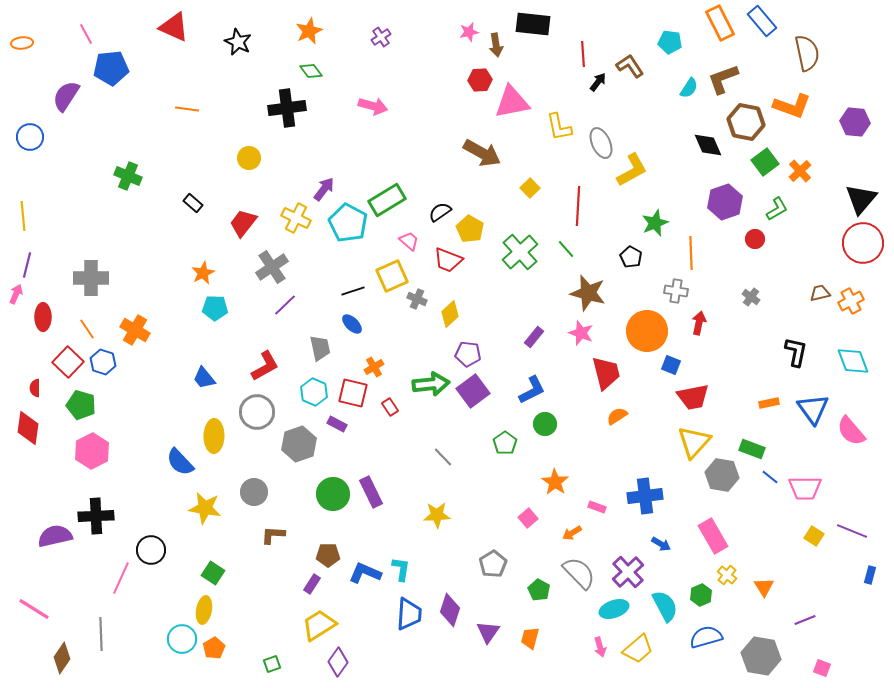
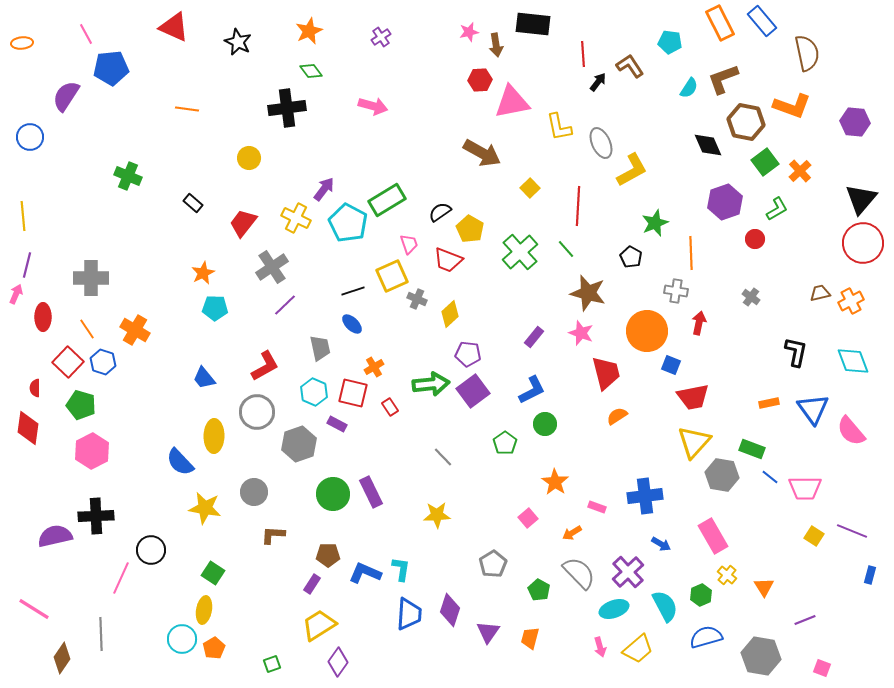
pink trapezoid at (409, 241): moved 3 px down; rotated 30 degrees clockwise
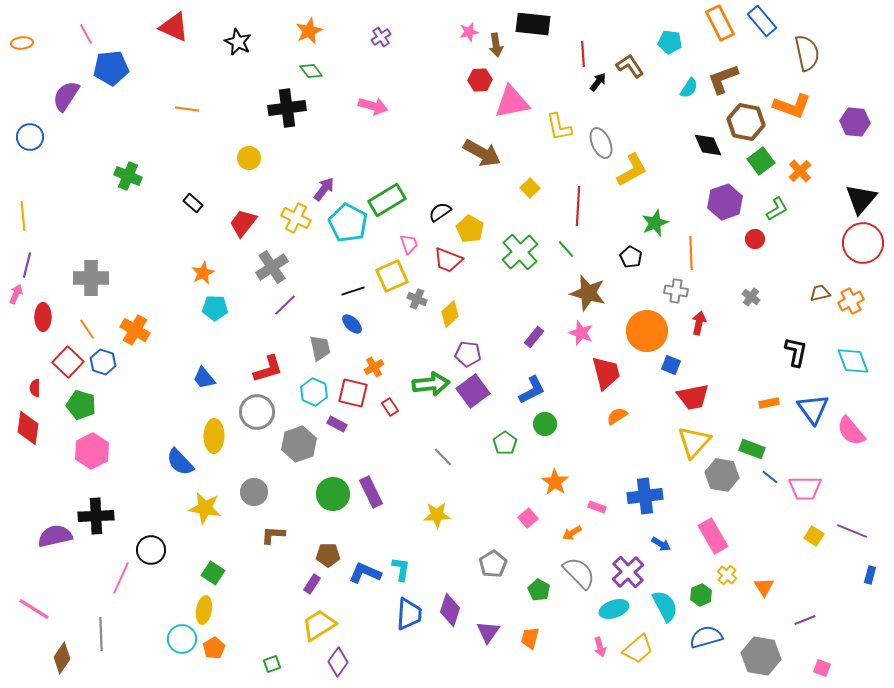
green square at (765, 162): moved 4 px left, 1 px up
red L-shape at (265, 366): moved 3 px right, 3 px down; rotated 12 degrees clockwise
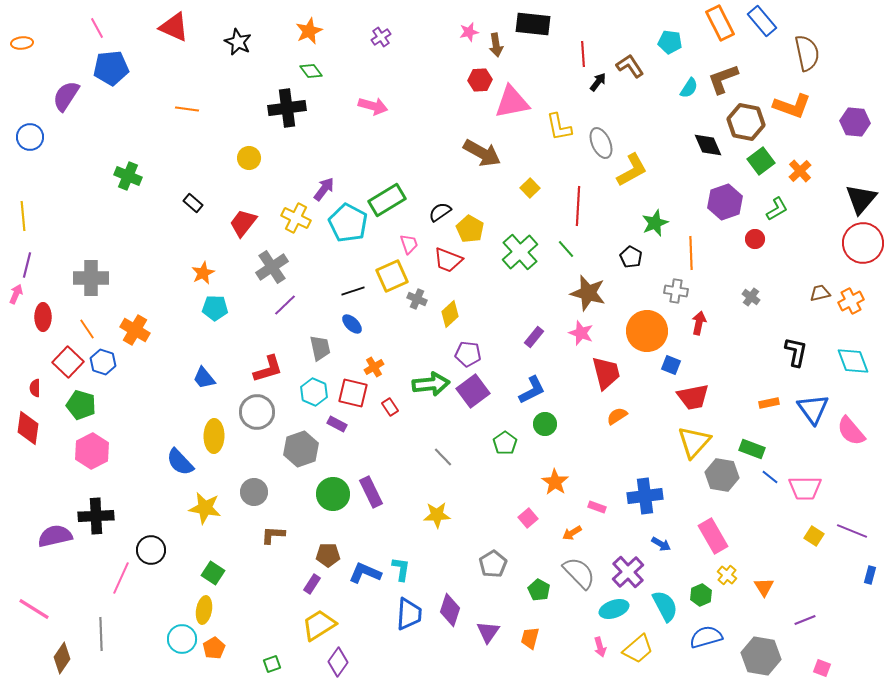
pink line at (86, 34): moved 11 px right, 6 px up
gray hexagon at (299, 444): moved 2 px right, 5 px down
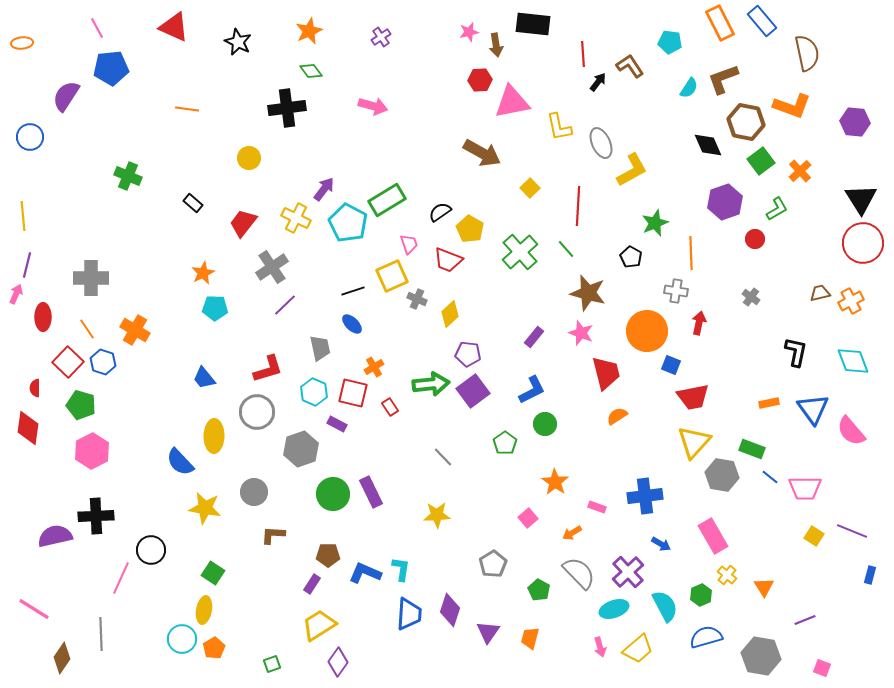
black triangle at (861, 199): rotated 12 degrees counterclockwise
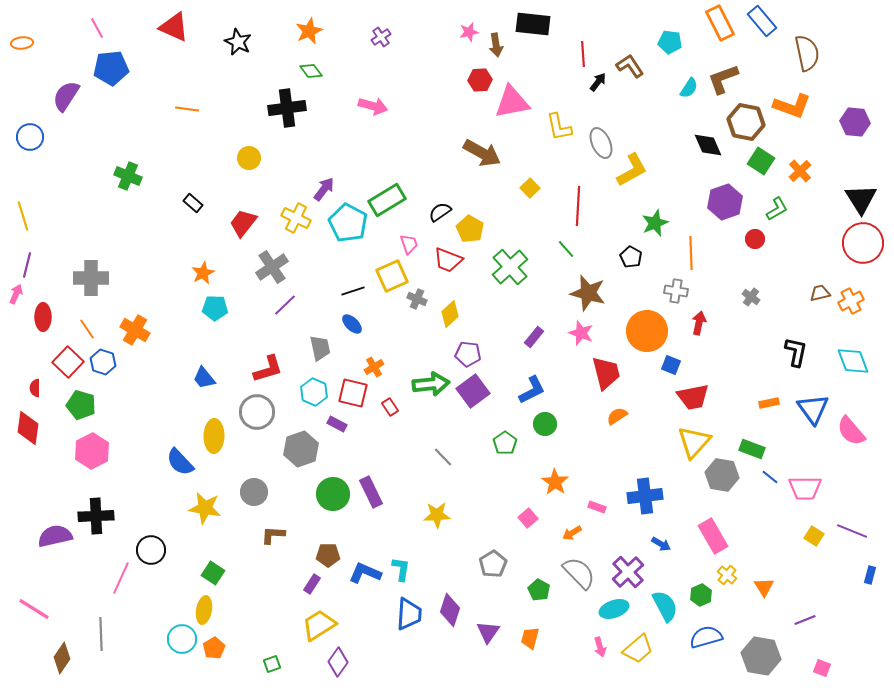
green square at (761, 161): rotated 20 degrees counterclockwise
yellow line at (23, 216): rotated 12 degrees counterclockwise
green cross at (520, 252): moved 10 px left, 15 px down
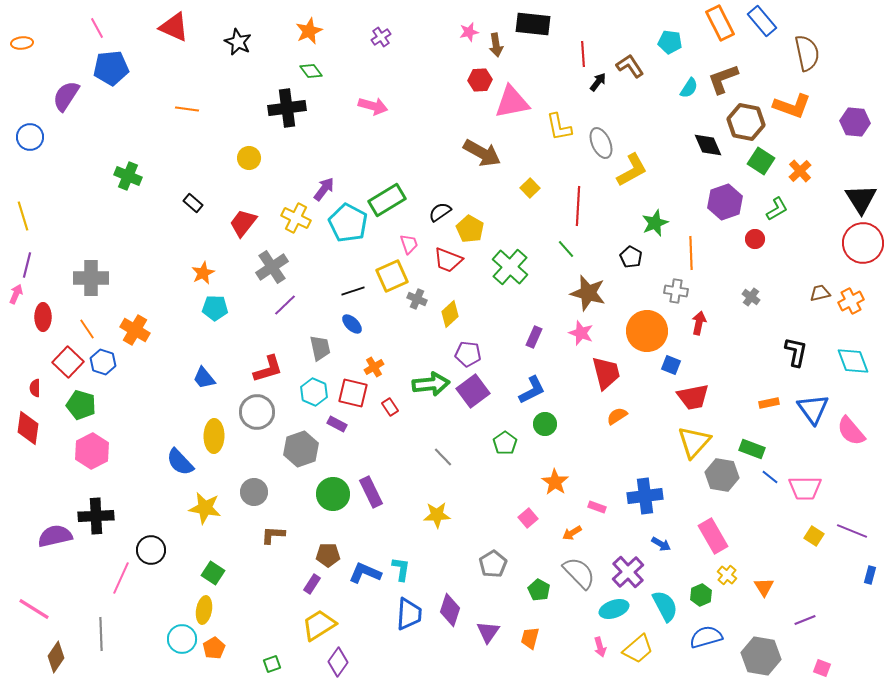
green cross at (510, 267): rotated 6 degrees counterclockwise
purple rectangle at (534, 337): rotated 15 degrees counterclockwise
brown diamond at (62, 658): moved 6 px left, 1 px up
